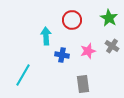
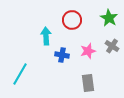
cyan line: moved 3 px left, 1 px up
gray rectangle: moved 5 px right, 1 px up
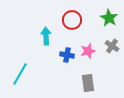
blue cross: moved 5 px right
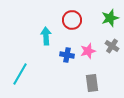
green star: moved 1 px right; rotated 24 degrees clockwise
gray rectangle: moved 4 px right
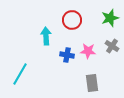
pink star: rotated 21 degrees clockwise
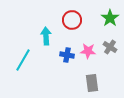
green star: rotated 18 degrees counterclockwise
gray cross: moved 2 px left, 1 px down
cyan line: moved 3 px right, 14 px up
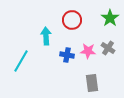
gray cross: moved 2 px left, 1 px down
cyan line: moved 2 px left, 1 px down
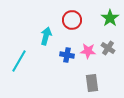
cyan arrow: rotated 18 degrees clockwise
cyan line: moved 2 px left
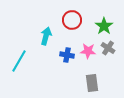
green star: moved 6 px left, 8 px down
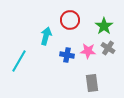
red circle: moved 2 px left
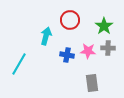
gray cross: rotated 32 degrees counterclockwise
cyan line: moved 3 px down
